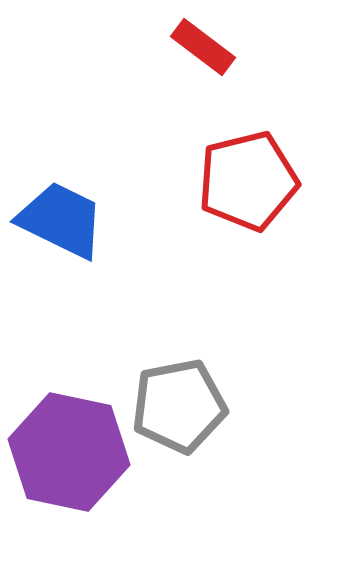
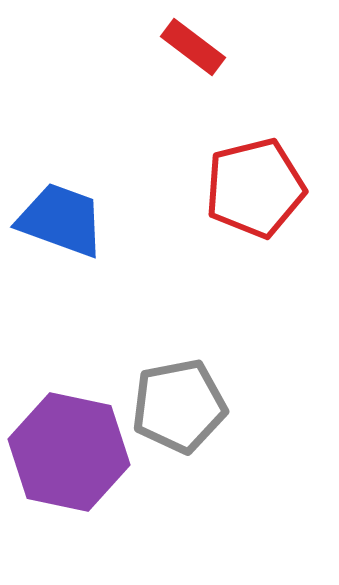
red rectangle: moved 10 px left
red pentagon: moved 7 px right, 7 px down
blue trapezoid: rotated 6 degrees counterclockwise
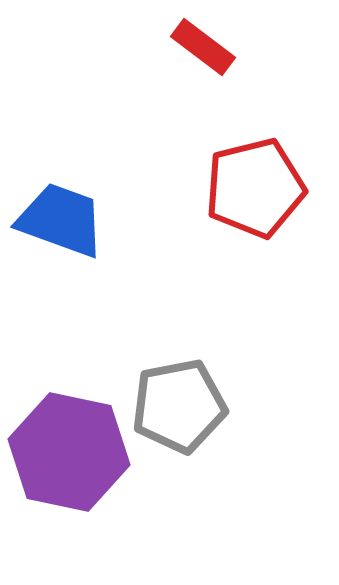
red rectangle: moved 10 px right
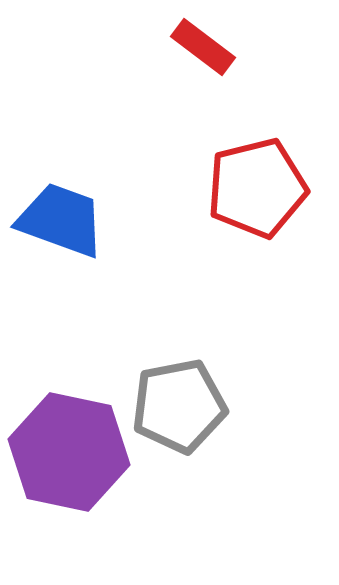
red pentagon: moved 2 px right
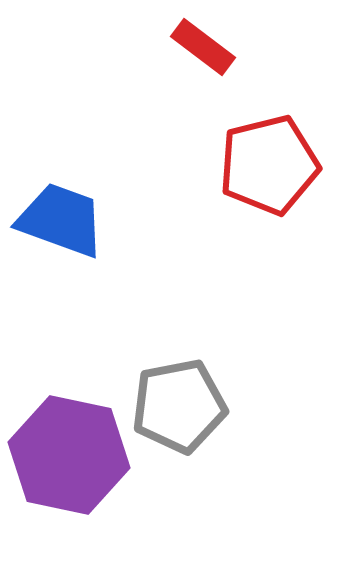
red pentagon: moved 12 px right, 23 px up
purple hexagon: moved 3 px down
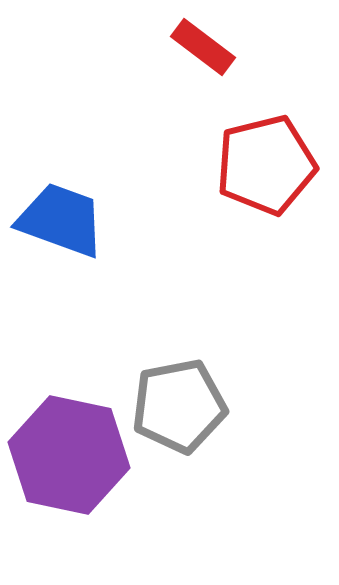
red pentagon: moved 3 px left
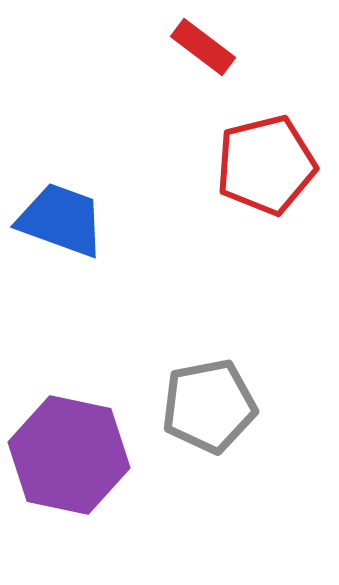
gray pentagon: moved 30 px right
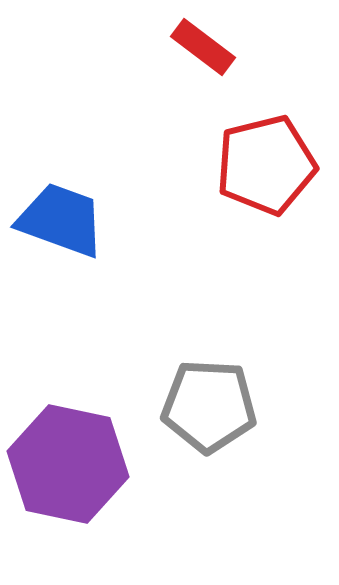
gray pentagon: rotated 14 degrees clockwise
purple hexagon: moved 1 px left, 9 px down
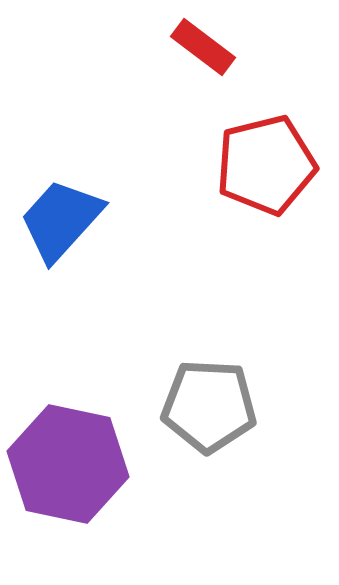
blue trapezoid: rotated 68 degrees counterclockwise
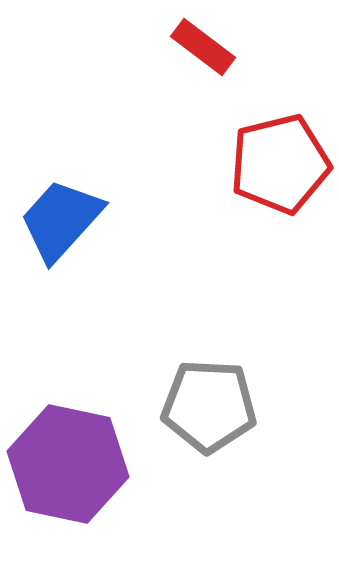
red pentagon: moved 14 px right, 1 px up
